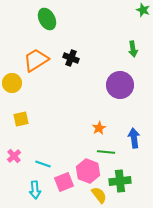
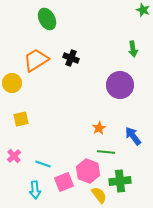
blue arrow: moved 1 px left, 2 px up; rotated 30 degrees counterclockwise
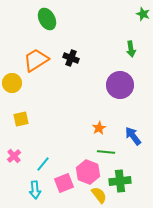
green star: moved 4 px down
green arrow: moved 2 px left
cyan line: rotated 70 degrees counterclockwise
pink hexagon: moved 1 px down
pink square: moved 1 px down
